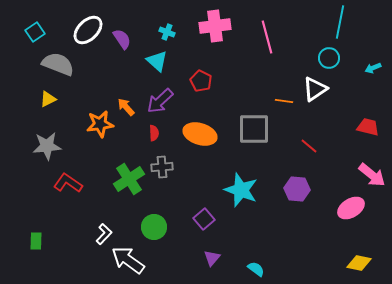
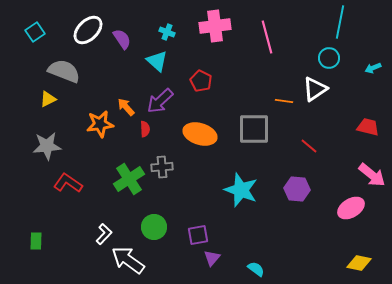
gray semicircle: moved 6 px right, 7 px down
red semicircle: moved 9 px left, 4 px up
purple square: moved 6 px left, 16 px down; rotated 30 degrees clockwise
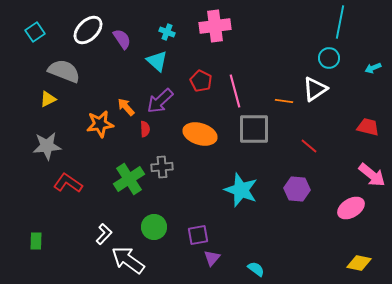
pink line: moved 32 px left, 54 px down
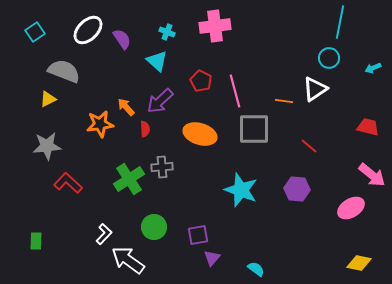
red L-shape: rotated 8 degrees clockwise
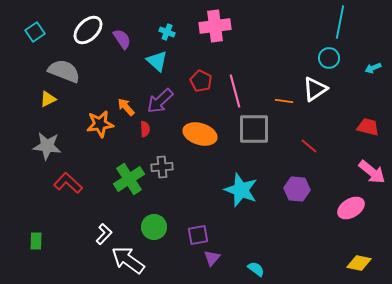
gray star: rotated 12 degrees clockwise
pink arrow: moved 3 px up
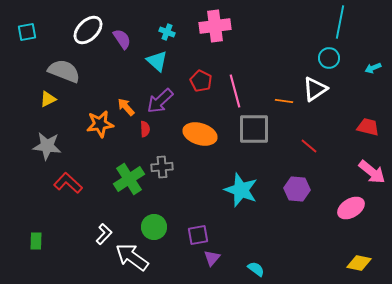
cyan square: moved 8 px left; rotated 24 degrees clockwise
white arrow: moved 4 px right, 3 px up
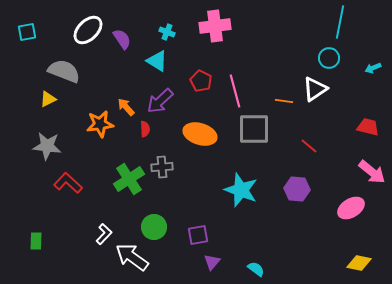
cyan triangle: rotated 10 degrees counterclockwise
purple triangle: moved 4 px down
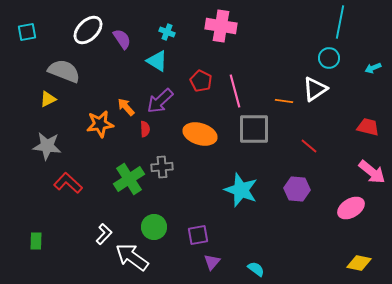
pink cross: moved 6 px right; rotated 16 degrees clockwise
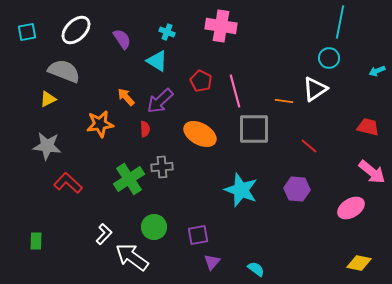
white ellipse: moved 12 px left
cyan arrow: moved 4 px right, 3 px down
orange arrow: moved 10 px up
orange ellipse: rotated 12 degrees clockwise
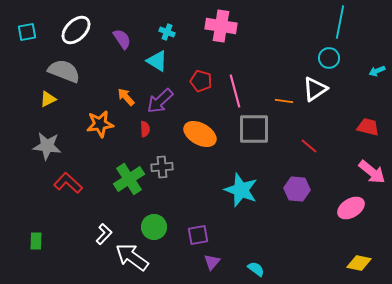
red pentagon: rotated 10 degrees counterclockwise
